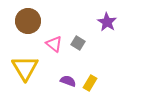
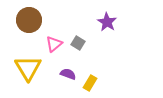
brown circle: moved 1 px right, 1 px up
pink triangle: rotated 42 degrees clockwise
yellow triangle: moved 3 px right
purple semicircle: moved 7 px up
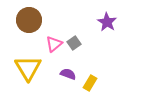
gray square: moved 4 px left; rotated 24 degrees clockwise
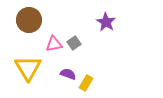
purple star: moved 1 px left
pink triangle: rotated 30 degrees clockwise
yellow rectangle: moved 4 px left
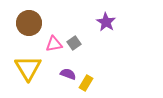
brown circle: moved 3 px down
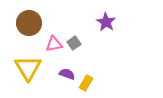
purple semicircle: moved 1 px left
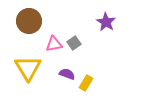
brown circle: moved 2 px up
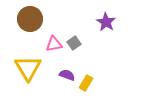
brown circle: moved 1 px right, 2 px up
purple semicircle: moved 1 px down
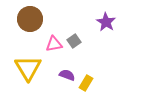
gray square: moved 2 px up
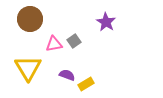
yellow rectangle: moved 1 px down; rotated 28 degrees clockwise
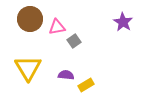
purple star: moved 17 px right
pink triangle: moved 3 px right, 17 px up
purple semicircle: moved 1 px left; rotated 14 degrees counterclockwise
yellow rectangle: moved 1 px down
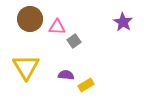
pink triangle: rotated 12 degrees clockwise
yellow triangle: moved 2 px left, 1 px up
